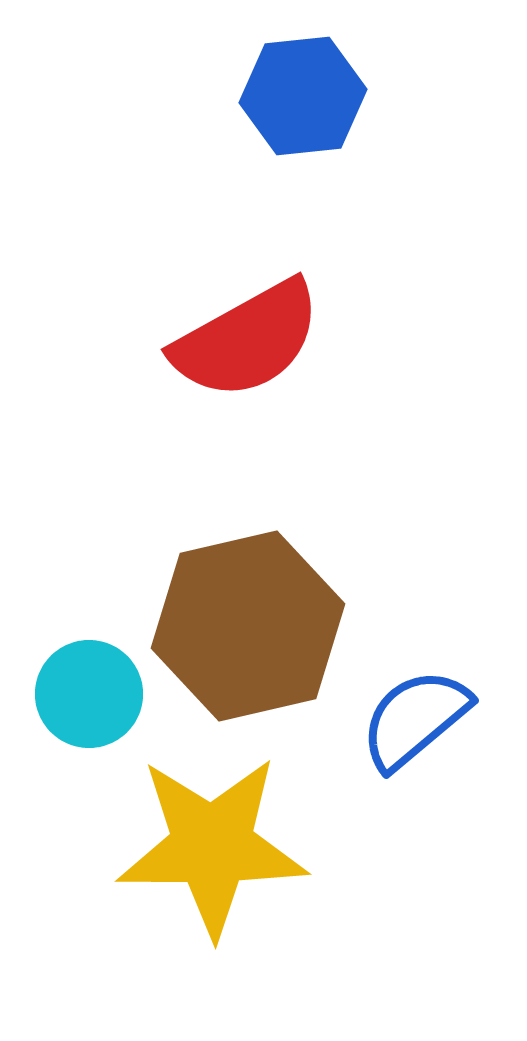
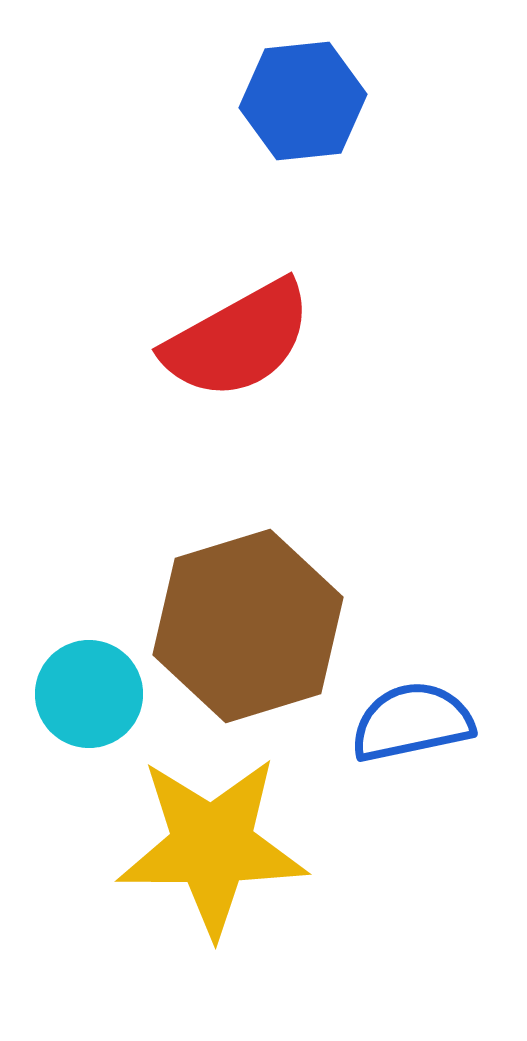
blue hexagon: moved 5 px down
red semicircle: moved 9 px left
brown hexagon: rotated 4 degrees counterclockwise
blue semicircle: moved 3 px left, 3 px down; rotated 28 degrees clockwise
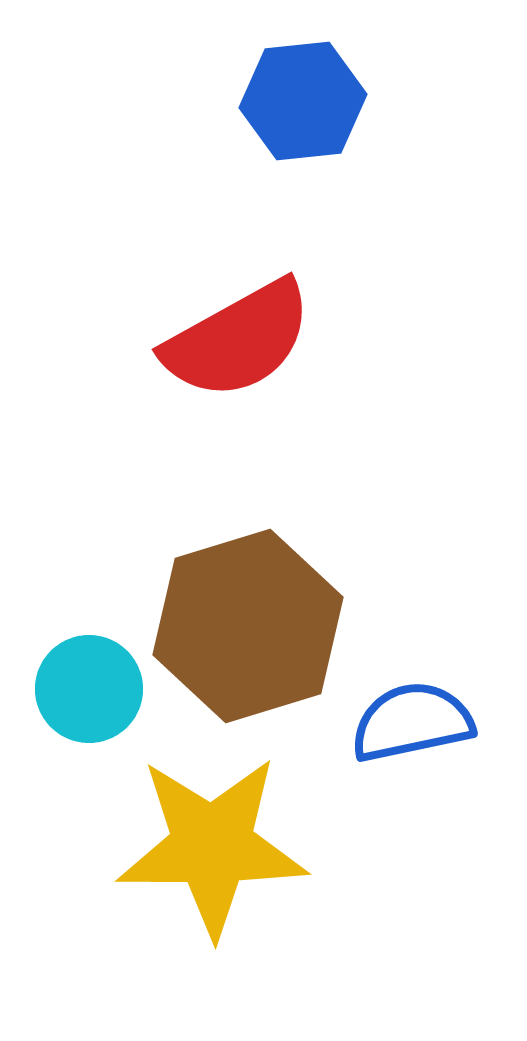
cyan circle: moved 5 px up
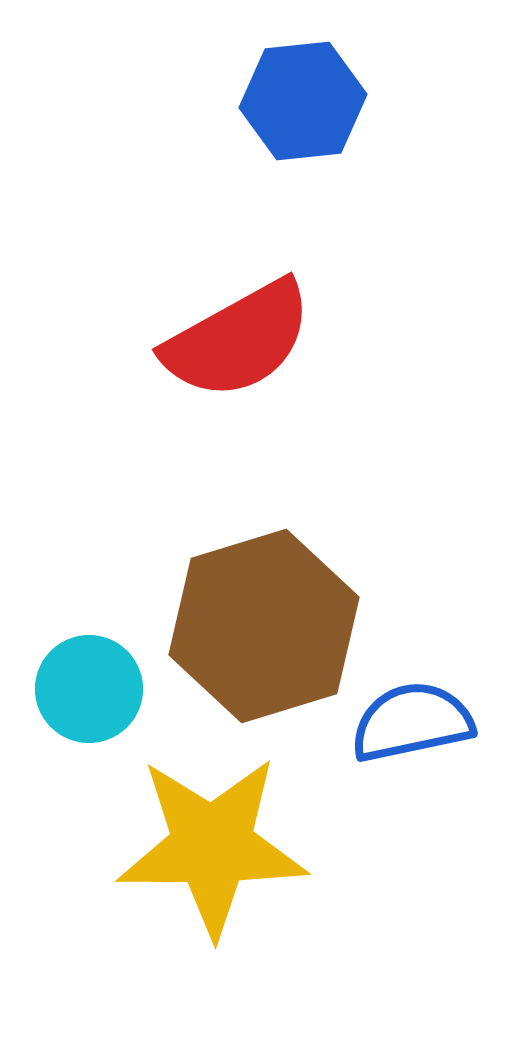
brown hexagon: moved 16 px right
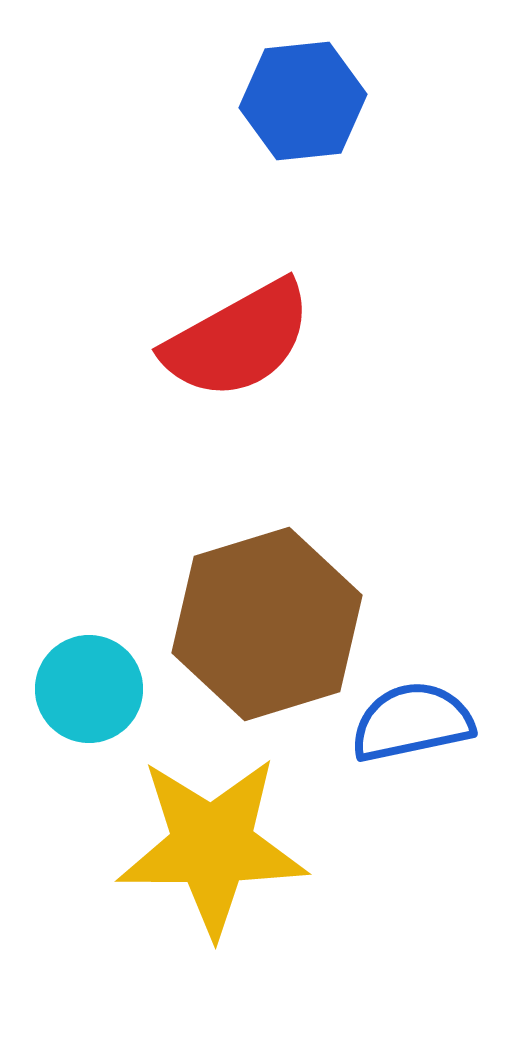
brown hexagon: moved 3 px right, 2 px up
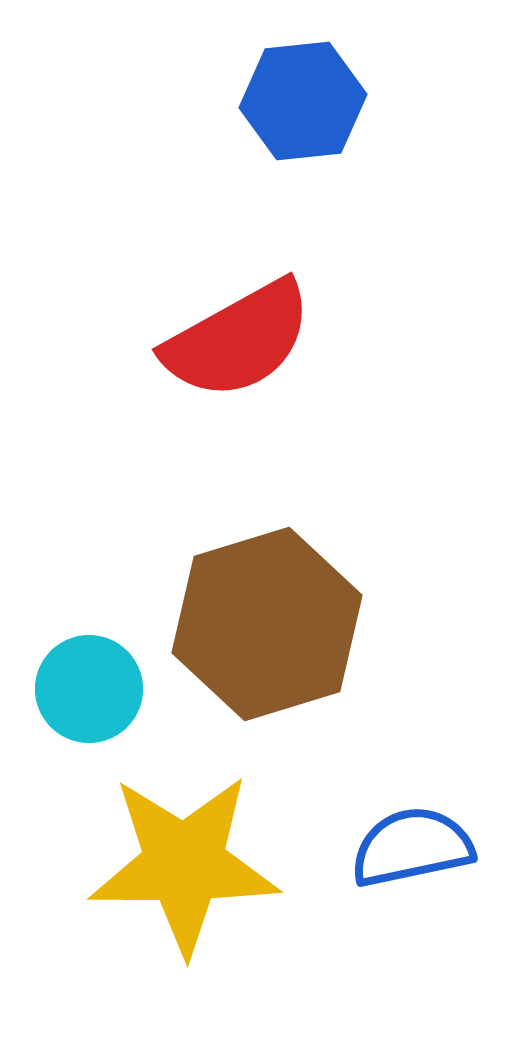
blue semicircle: moved 125 px down
yellow star: moved 28 px left, 18 px down
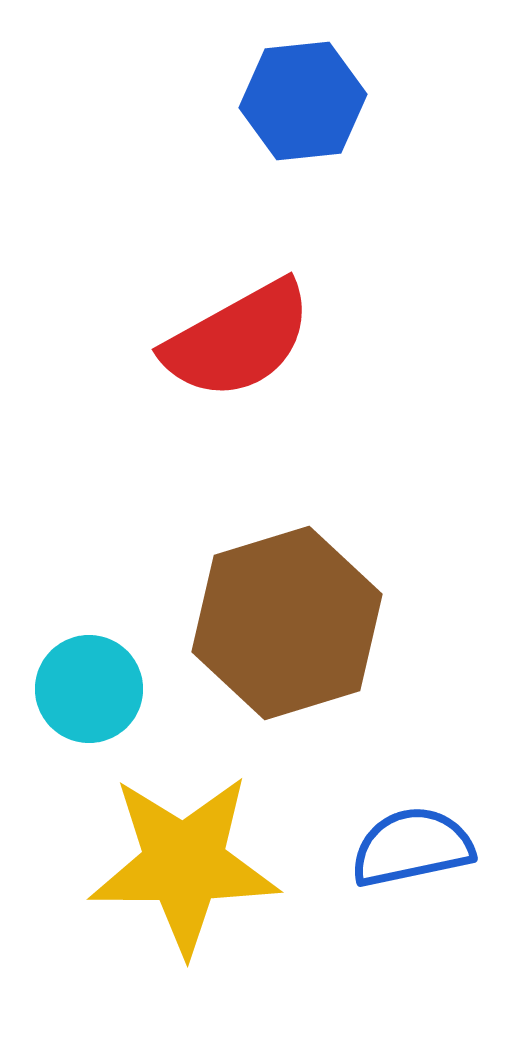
brown hexagon: moved 20 px right, 1 px up
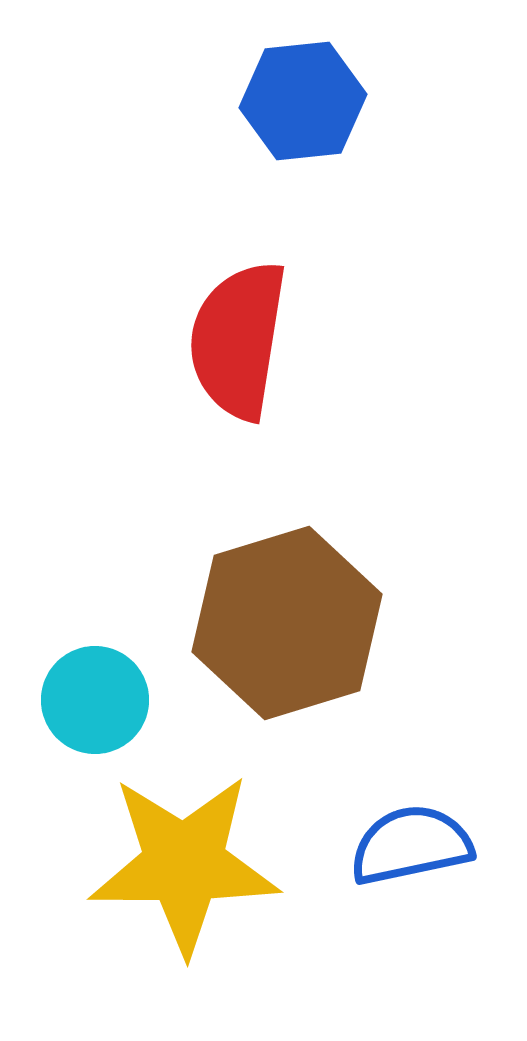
red semicircle: rotated 128 degrees clockwise
cyan circle: moved 6 px right, 11 px down
blue semicircle: moved 1 px left, 2 px up
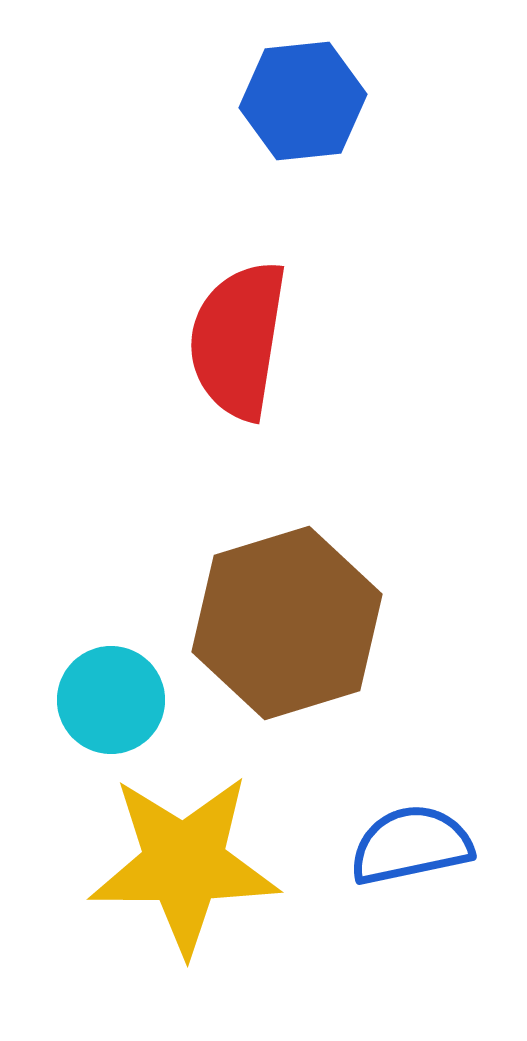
cyan circle: moved 16 px right
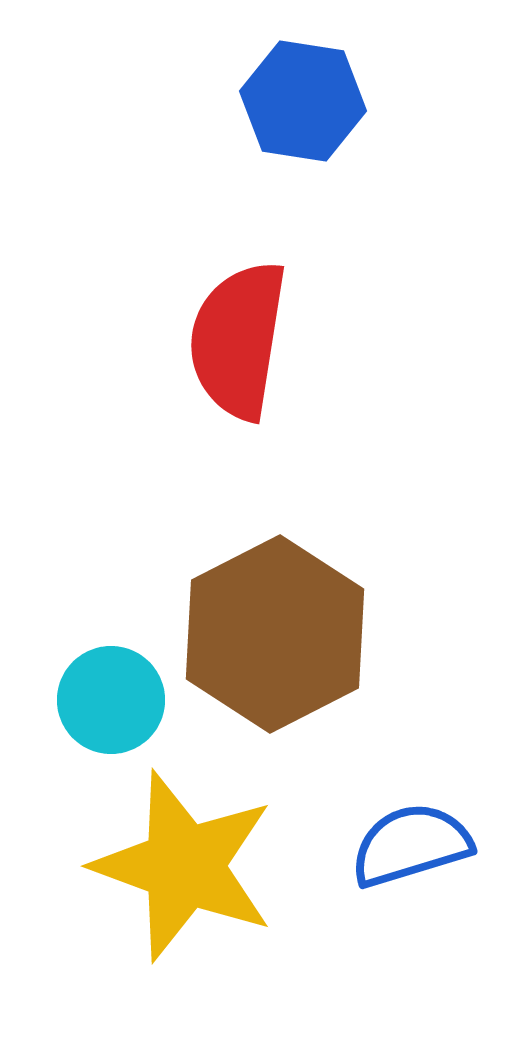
blue hexagon: rotated 15 degrees clockwise
brown hexagon: moved 12 px left, 11 px down; rotated 10 degrees counterclockwise
blue semicircle: rotated 5 degrees counterclockwise
yellow star: moved 2 px down; rotated 20 degrees clockwise
